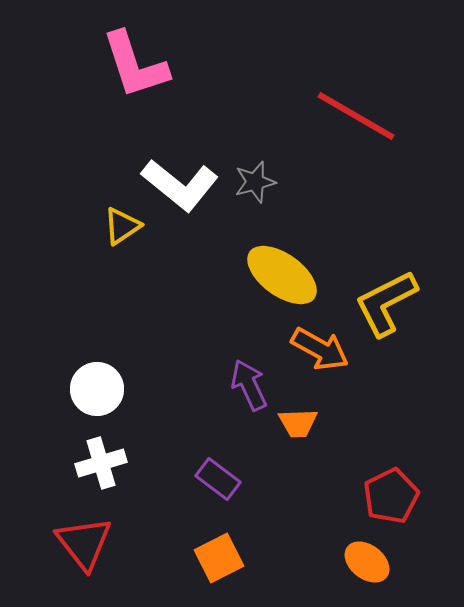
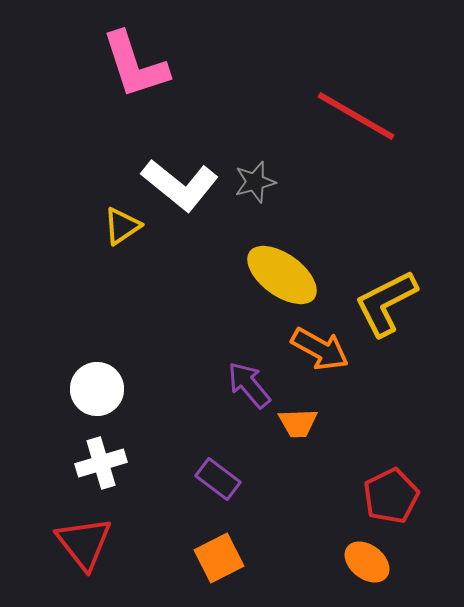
purple arrow: rotated 15 degrees counterclockwise
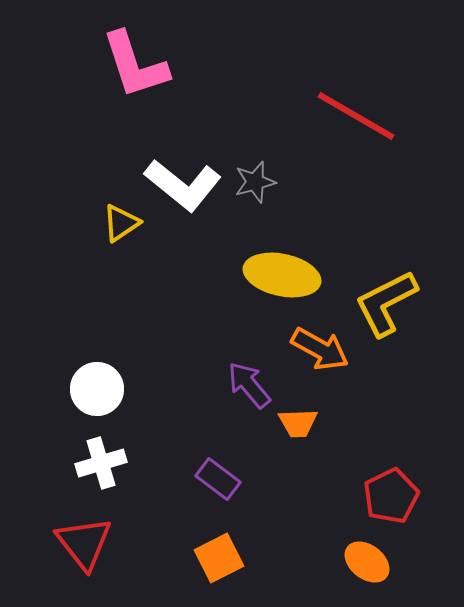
white L-shape: moved 3 px right
yellow triangle: moved 1 px left, 3 px up
yellow ellipse: rotated 24 degrees counterclockwise
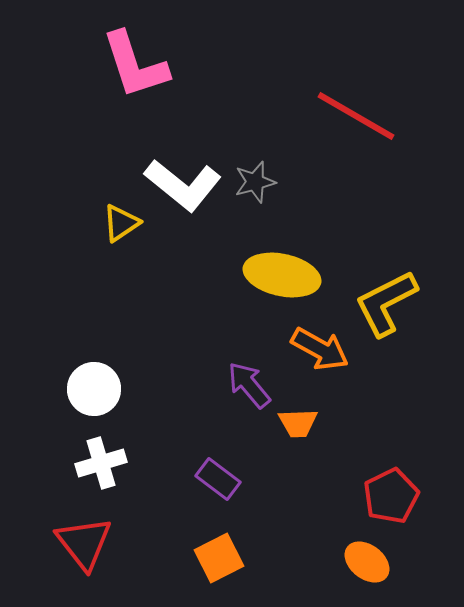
white circle: moved 3 px left
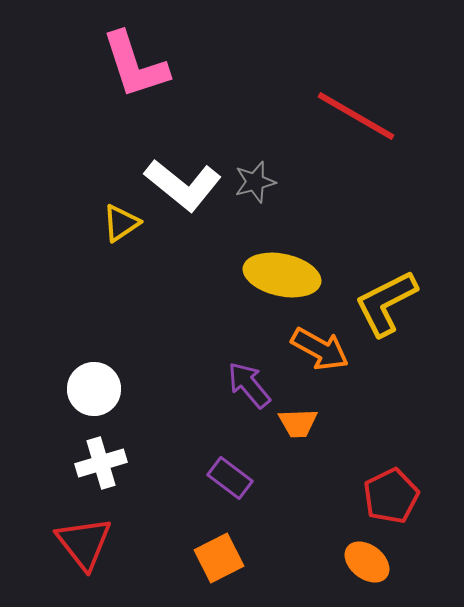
purple rectangle: moved 12 px right, 1 px up
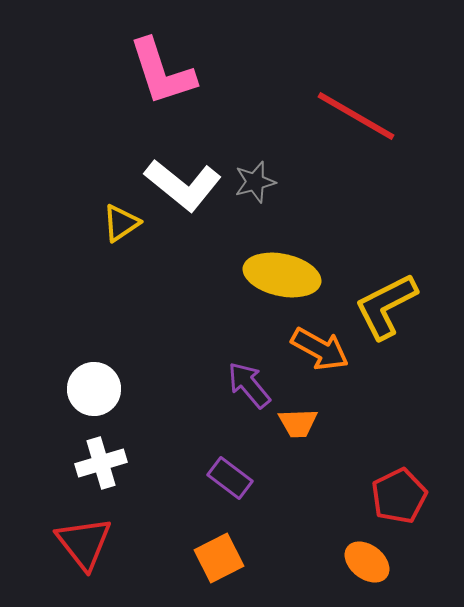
pink L-shape: moved 27 px right, 7 px down
yellow L-shape: moved 3 px down
red pentagon: moved 8 px right
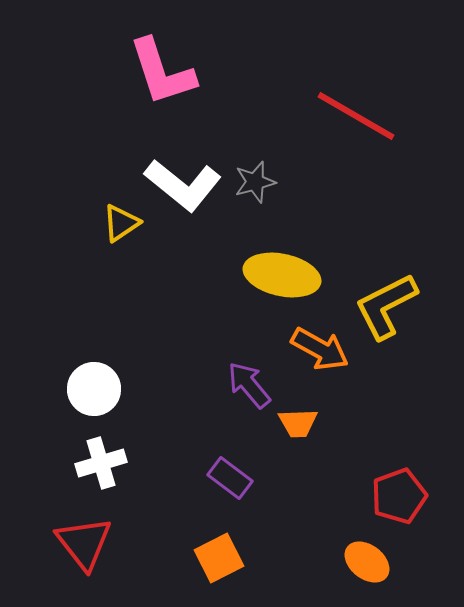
red pentagon: rotated 6 degrees clockwise
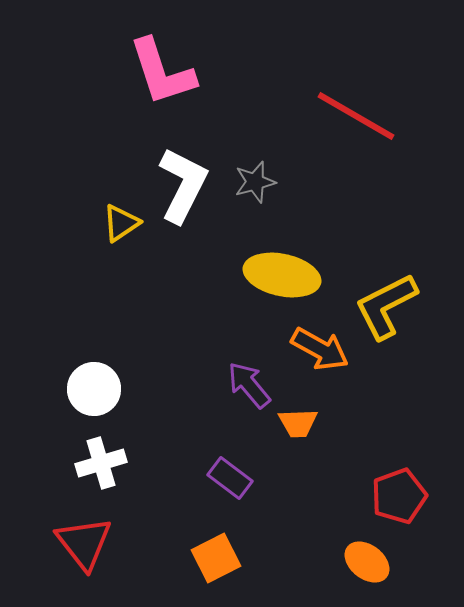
white L-shape: rotated 102 degrees counterclockwise
orange square: moved 3 px left
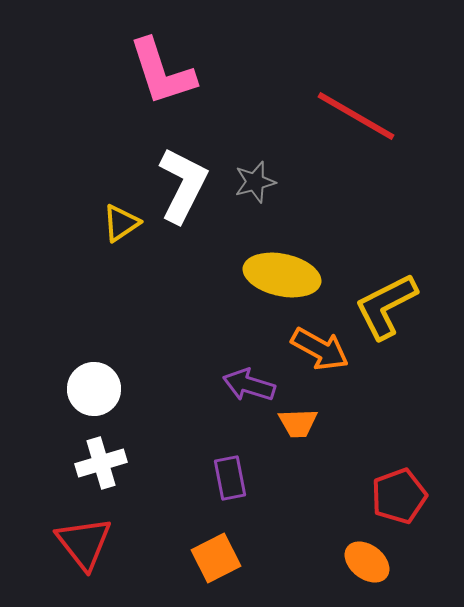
purple arrow: rotated 33 degrees counterclockwise
purple rectangle: rotated 42 degrees clockwise
